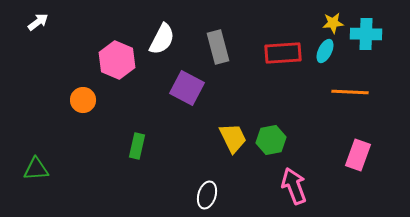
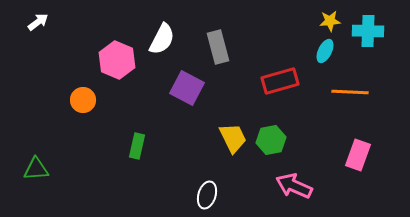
yellow star: moved 3 px left, 2 px up
cyan cross: moved 2 px right, 3 px up
red rectangle: moved 3 px left, 28 px down; rotated 12 degrees counterclockwise
pink arrow: rotated 45 degrees counterclockwise
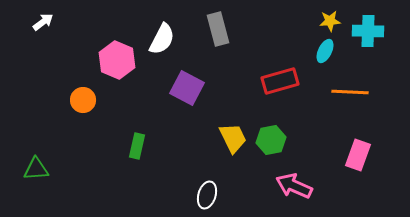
white arrow: moved 5 px right
gray rectangle: moved 18 px up
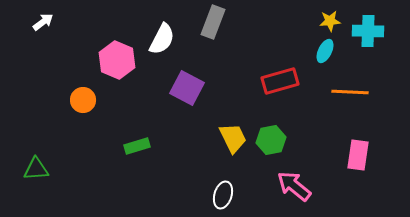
gray rectangle: moved 5 px left, 7 px up; rotated 36 degrees clockwise
green rectangle: rotated 60 degrees clockwise
pink rectangle: rotated 12 degrees counterclockwise
pink arrow: rotated 15 degrees clockwise
white ellipse: moved 16 px right
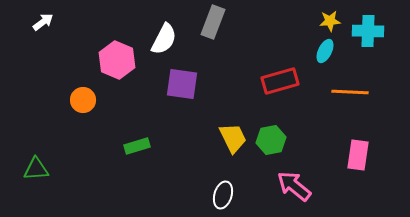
white semicircle: moved 2 px right
purple square: moved 5 px left, 4 px up; rotated 20 degrees counterclockwise
